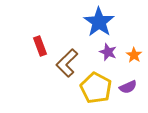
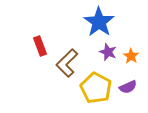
orange star: moved 3 px left, 1 px down
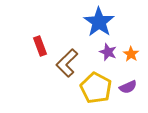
orange star: moved 2 px up
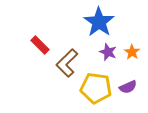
red rectangle: moved 1 px up; rotated 24 degrees counterclockwise
orange star: moved 1 px right, 2 px up
yellow pentagon: rotated 20 degrees counterclockwise
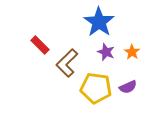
purple star: moved 2 px left
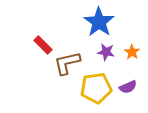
red rectangle: moved 3 px right
purple star: rotated 12 degrees counterclockwise
brown L-shape: rotated 32 degrees clockwise
yellow pentagon: rotated 16 degrees counterclockwise
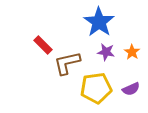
purple semicircle: moved 3 px right, 2 px down
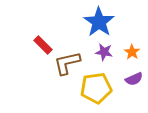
purple star: moved 2 px left
purple semicircle: moved 3 px right, 10 px up
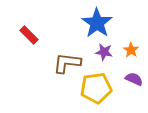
blue star: moved 2 px left, 1 px down
red rectangle: moved 14 px left, 10 px up
orange star: moved 1 px left, 2 px up
brown L-shape: rotated 20 degrees clockwise
purple semicircle: rotated 132 degrees counterclockwise
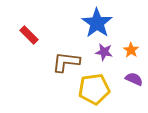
brown L-shape: moved 1 px left, 1 px up
yellow pentagon: moved 2 px left, 1 px down
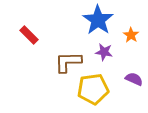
blue star: moved 1 px right, 3 px up
orange star: moved 15 px up
brown L-shape: moved 2 px right; rotated 8 degrees counterclockwise
yellow pentagon: moved 1 px left
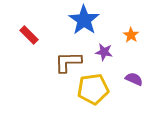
blue star: moved 14 px left
